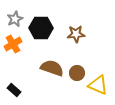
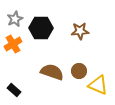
brown star: moved 4 px right, 3 px up
brown semicircle: moved 4 px down
brown circle: moved 2 px right, 2 px up
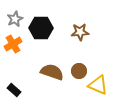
brown star: moved 1 px down
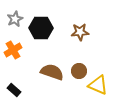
orange cross: moved 6 px down
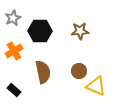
gray star: moved 2 px left, 1 px up
black hexagon: moved 1 px left, 3 px down
brown star: moved 1 px up
orange cross: moved 1 px right, 1 px down
brown semicircle: moved 9 px left; rotated 60 degrees clockwise
yellow triangle: moved 2 px left, 1 px down
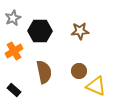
brown semicircle: moved 1 px right
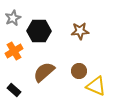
black hexagon: moved 1 px left
brown semicircle: rotated 120 degrees counterclockwise
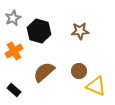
black hexagon: rotated 15 degrees clockwise
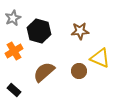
yellow triangle: moved 4 px right, 28 px up
